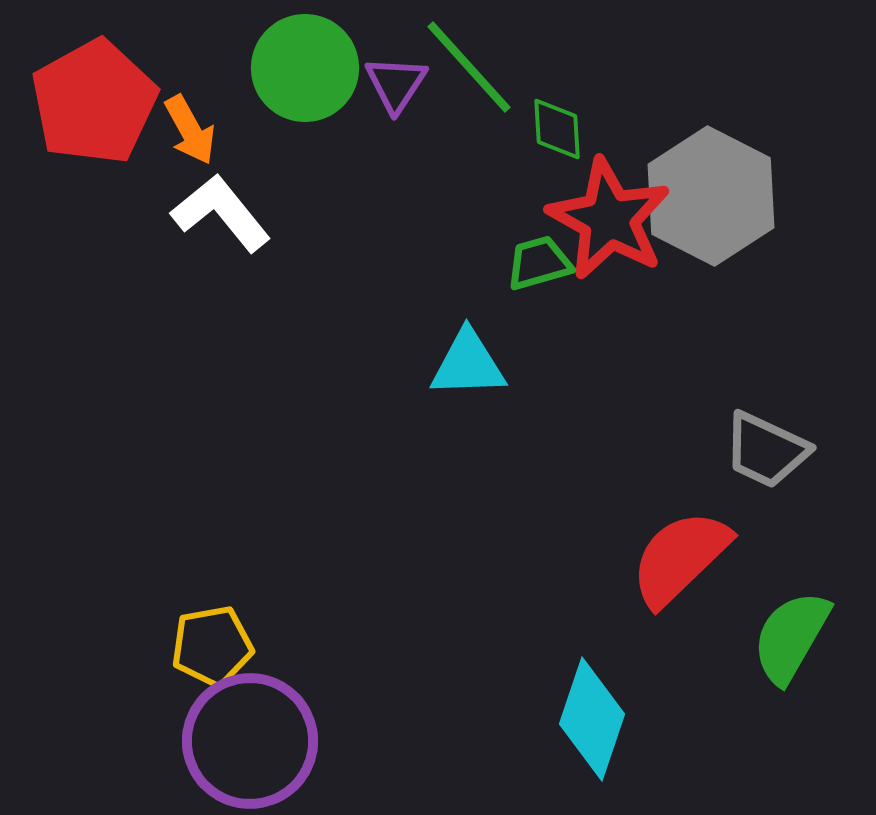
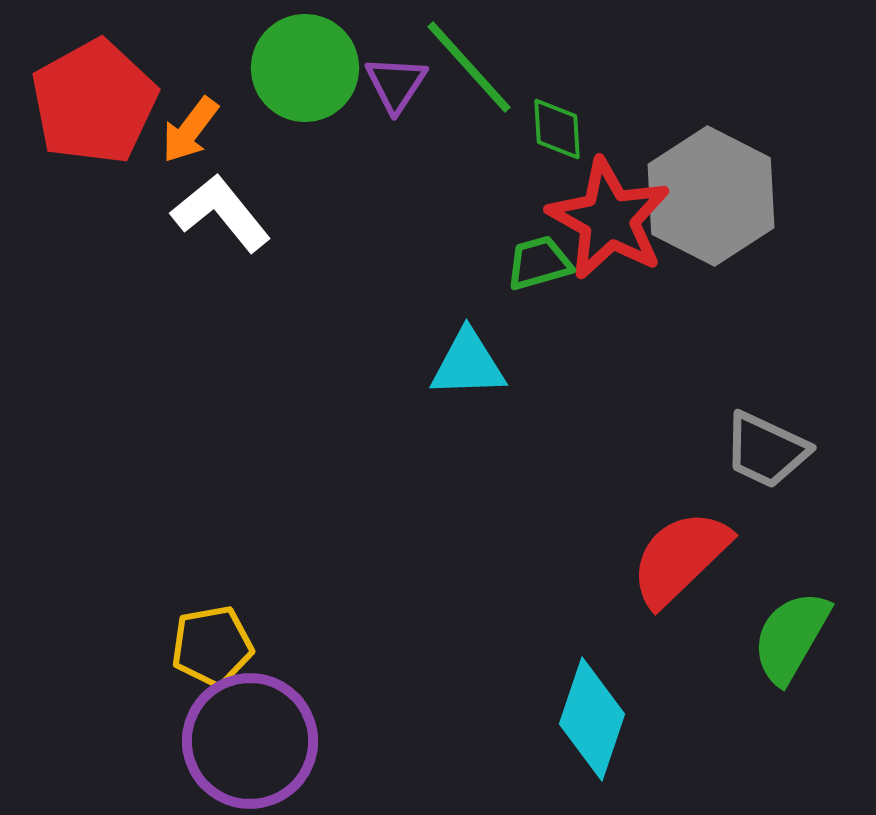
orange arrow: rotated 66 degrees clockwise
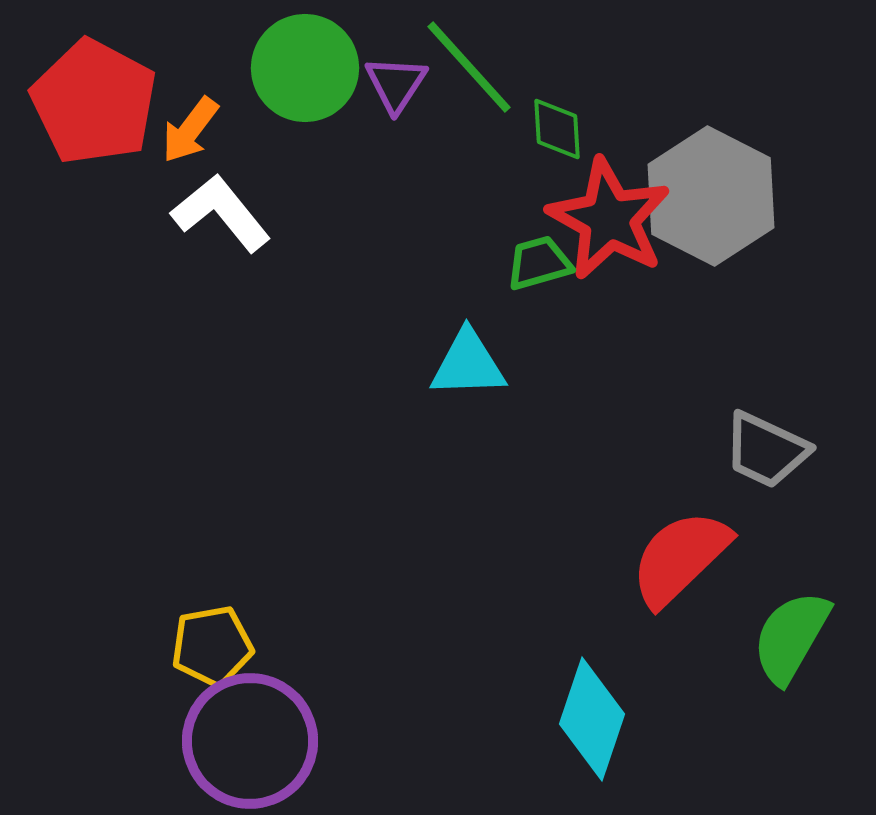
red pentagon: rotated 15 degrees counterclockwise
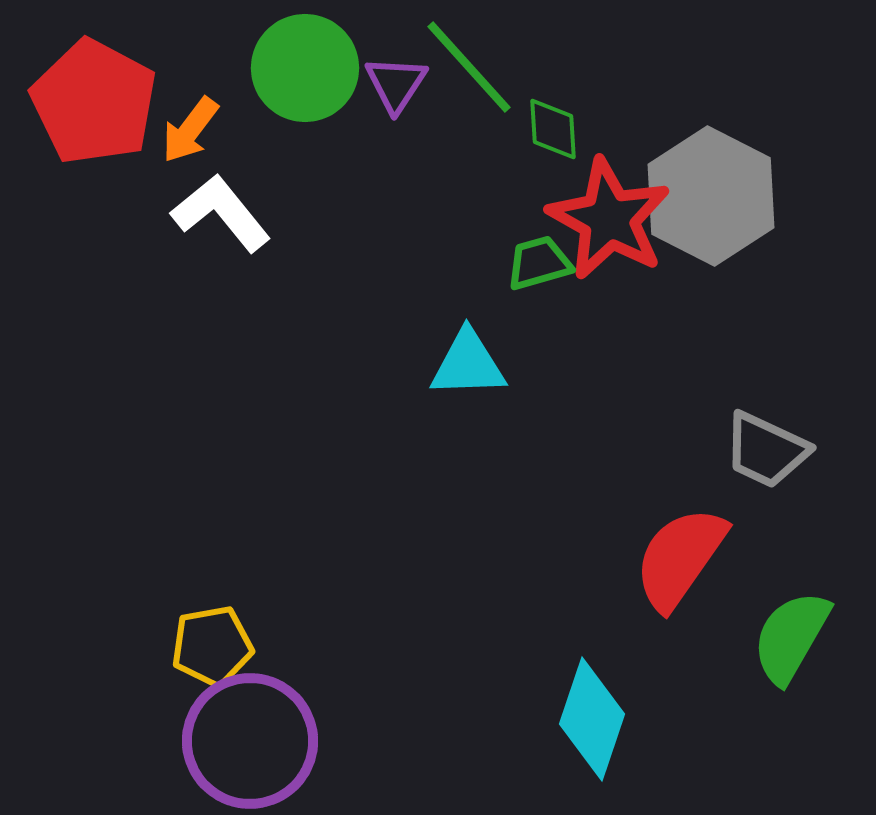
green diamond: moved 4 px left
red semicircle: rotated 11 degrees counterclockwise
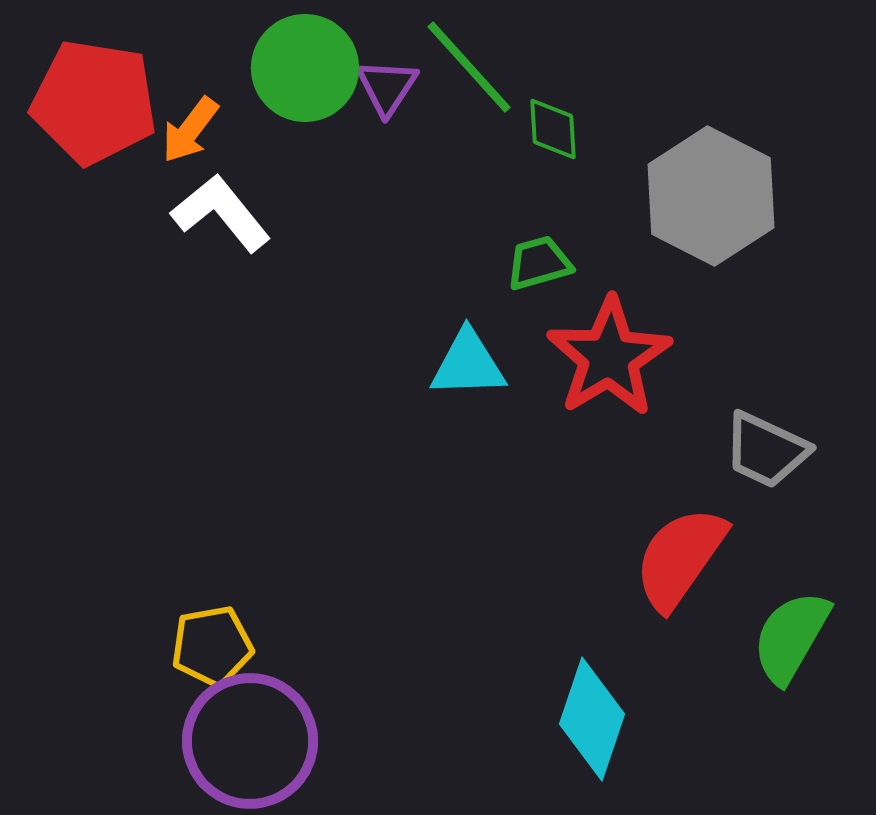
purple triangle: moved 9 px left, 3 px down
red pentagon: rotated 19 degrees counterclockwise
red star: moved 138 px down; rotated 12 degrees clockwise
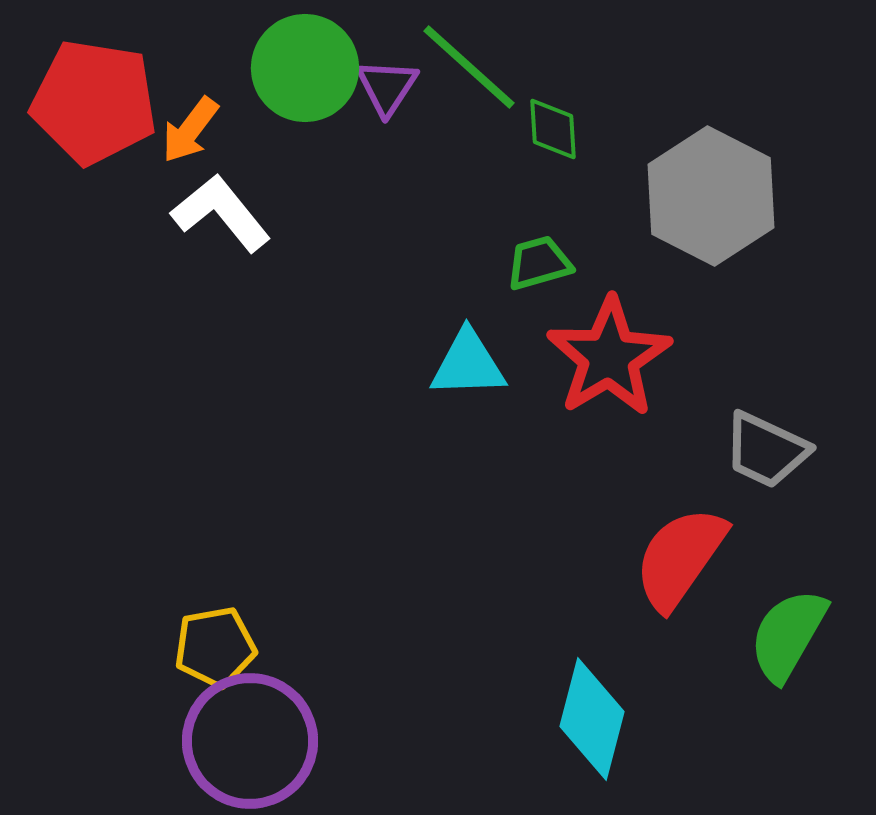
green line: rotated 6 degrees counterclockwise
green semicircle: moved 3 px left, 2 px up
yellow pentagon: moved 3 px right, 1 px down
cyan diamond: rotated 4 degrees counterclockwise
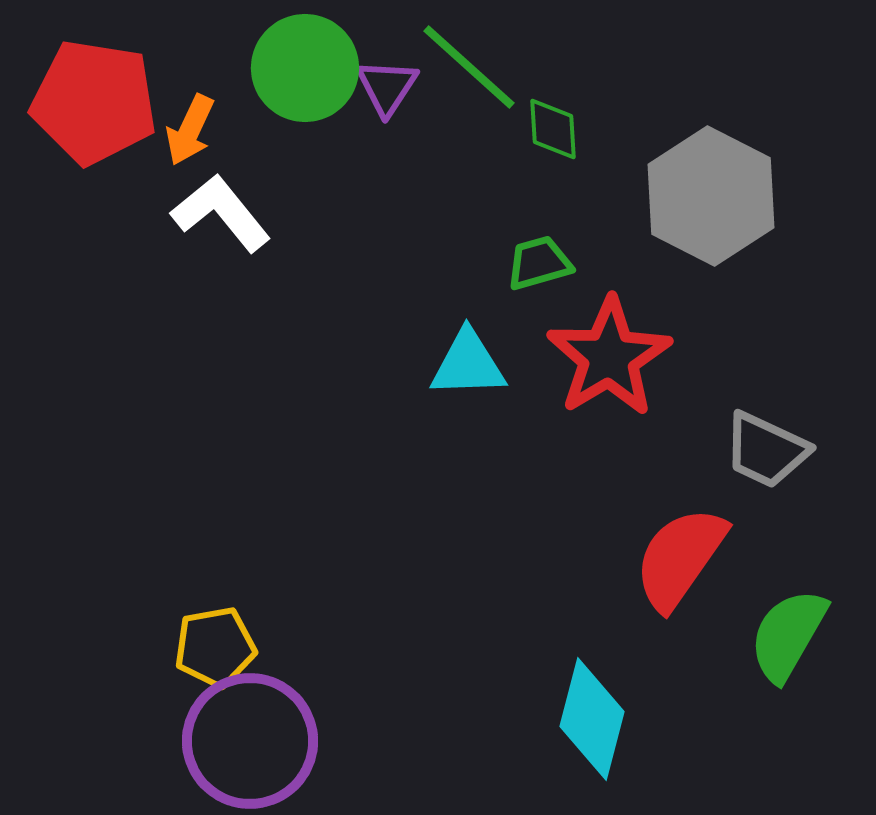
orange arrow: rotated 12 degrees counterclockwise
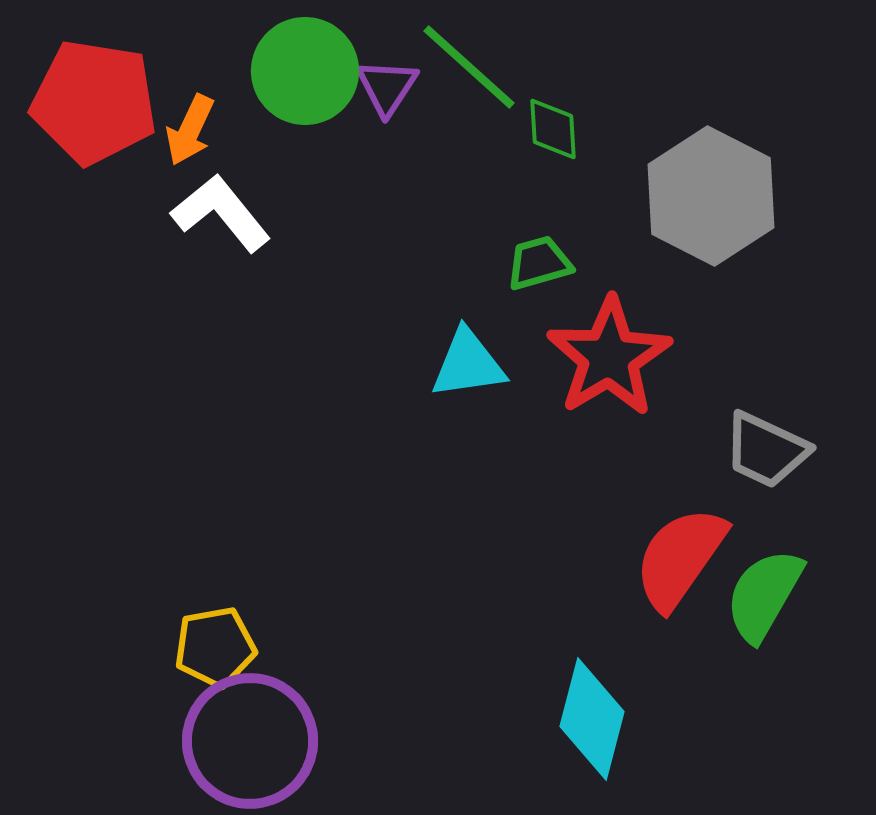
green circle: moved 3 px down
cyan triangle: rotated 6 degrees counterclockwise
green semicircle: moved 24 px left, 40 px up
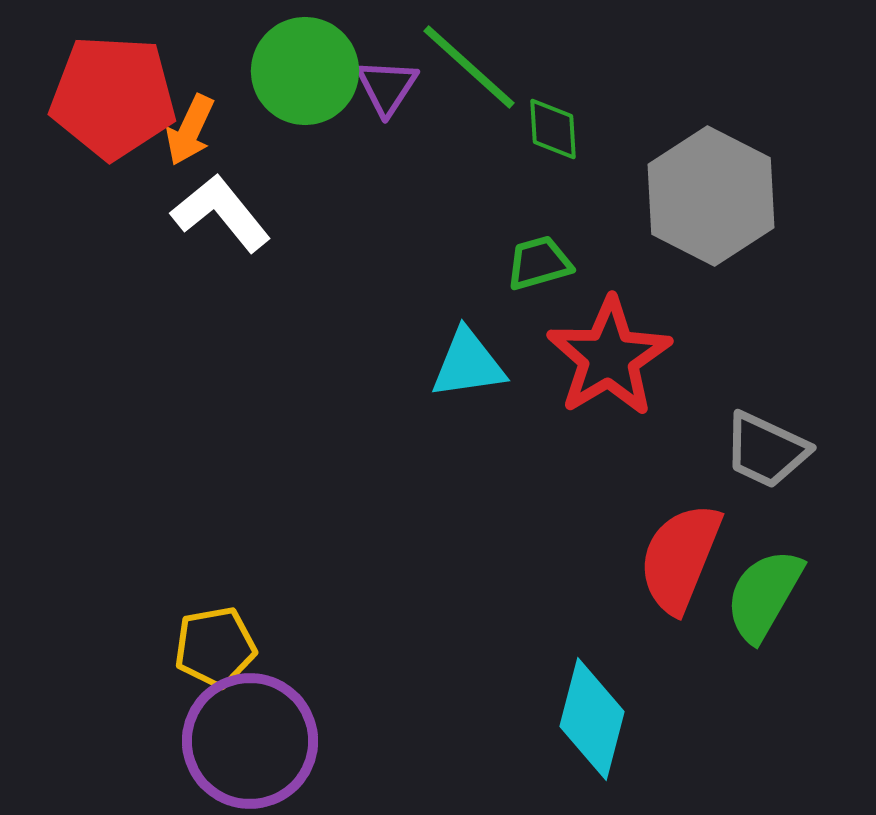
red pentagon: moved 19 px right, 5 px up; rotated 6 degrees counterclockwise
red semicircle: rotated 13 degrees counterclockwise
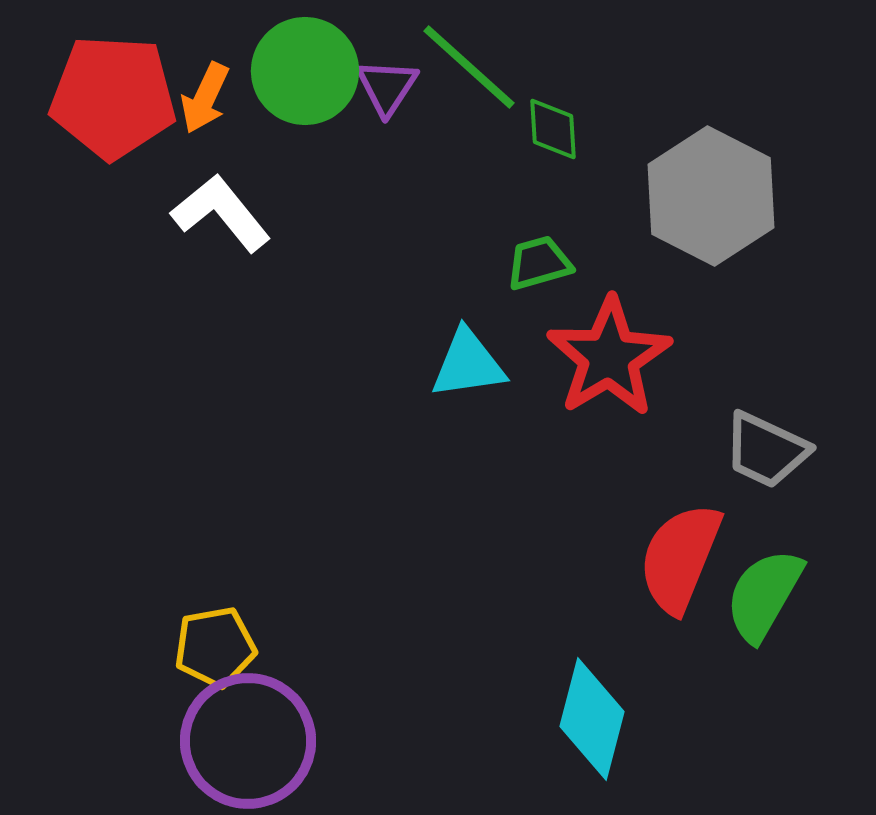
orange arrow: moved 15 px right, 32 px up
purple circle: moved 2 px left
